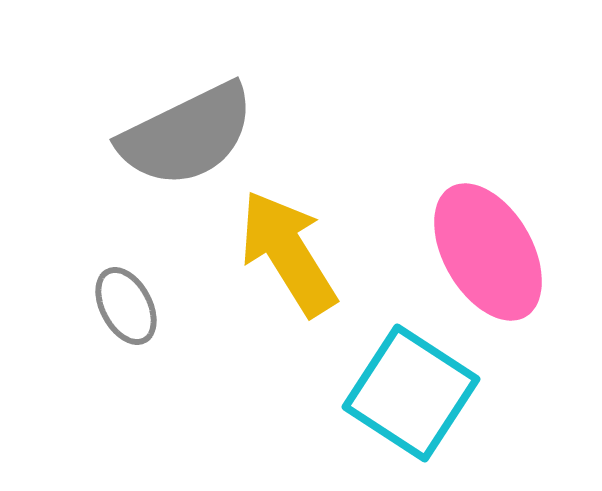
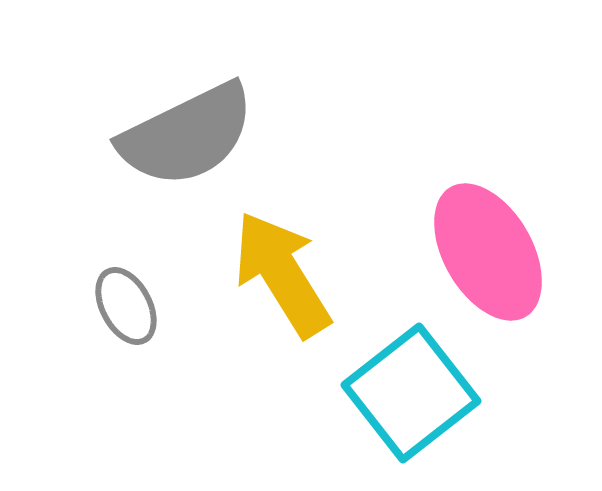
yellow arrow: moved 6 px left, 21 px down
cyan square: rotated 19 degrees clockwise
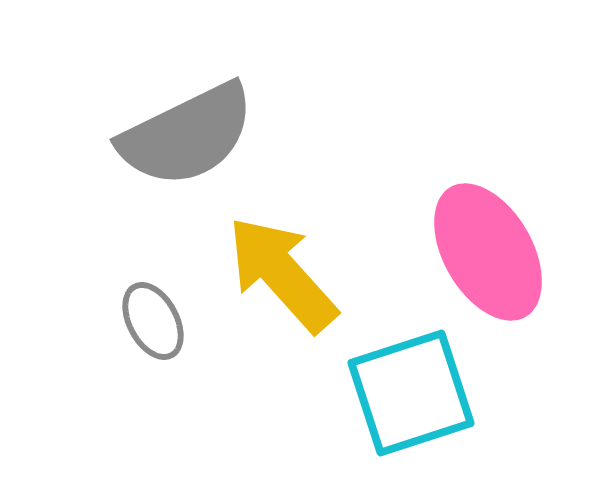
yellow arrow: rotated 10 degrees counterclockwise
gray ellipse: moved 27 px right, 15 px down
cyan square: rotated 20 degrees clockwise
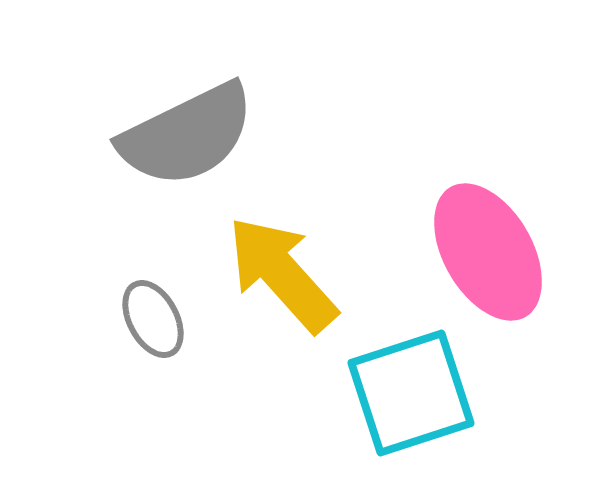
gray ellipse: moved 2 px up
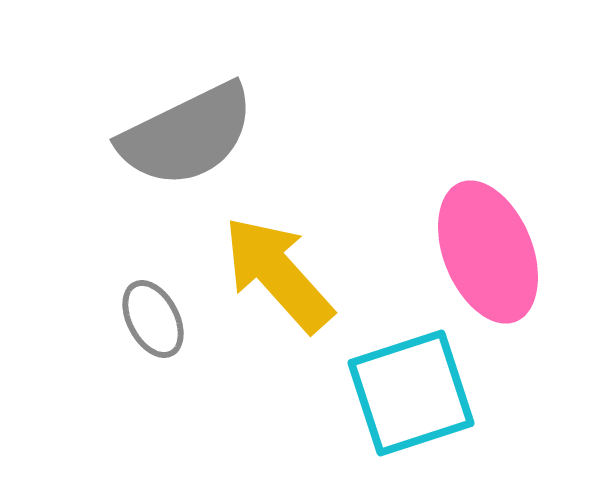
pink ellipse: rotated 8 degrees clockwise
yellow arrow: moved 4 px left
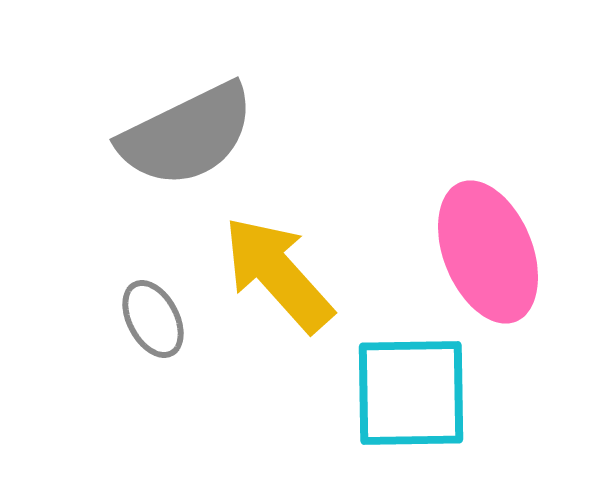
cyan square: rotated 17 degrees clockwise
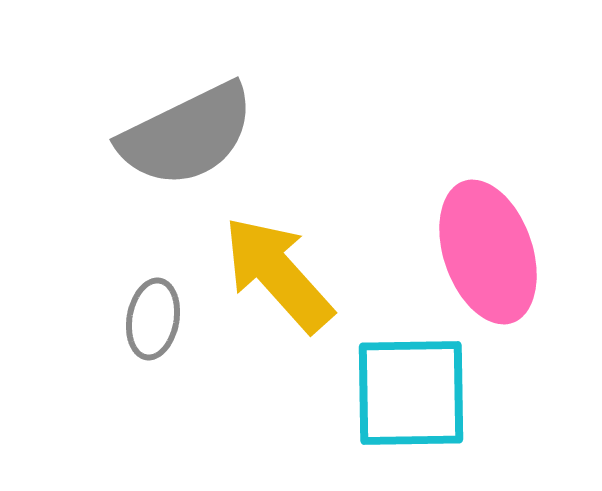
pink ellipse: rotated 3 degrees clockwise
gray ellipse: rotated 38 degrees clockwise
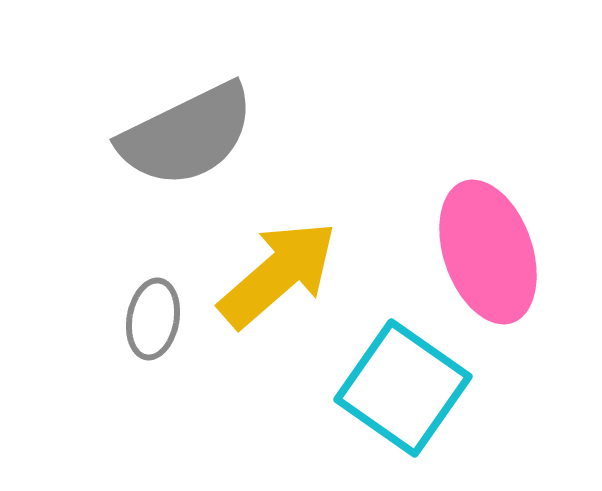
yellow arrow: rotated 91 degrees clockwise
cyan square: moved 8 px left, 5 px up; rotated 36 degrees clockwise
